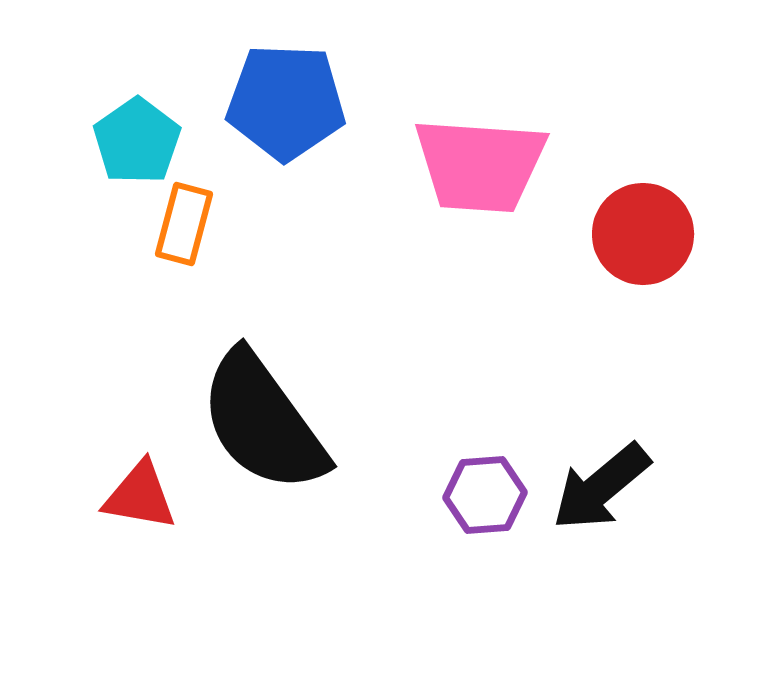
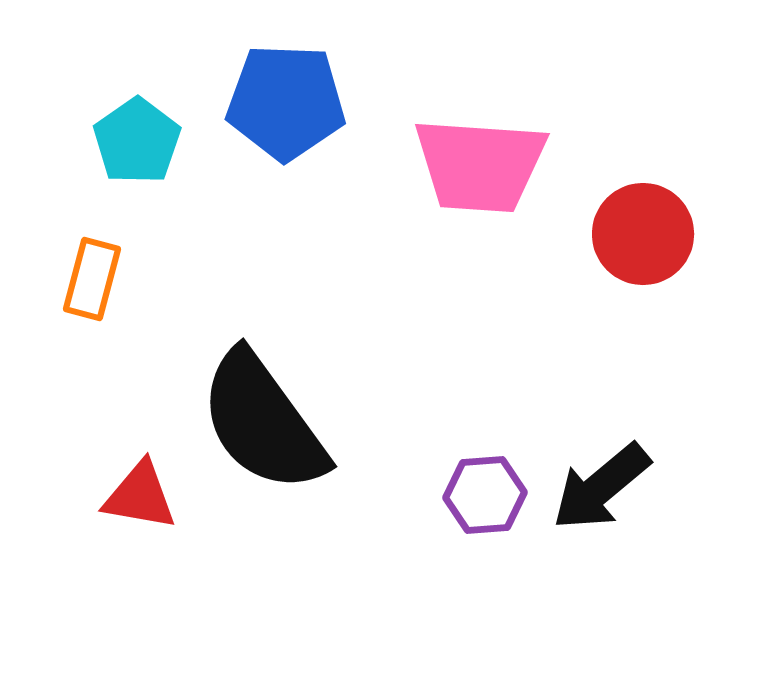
orange rectangle: moved 92 px left, 55 px down
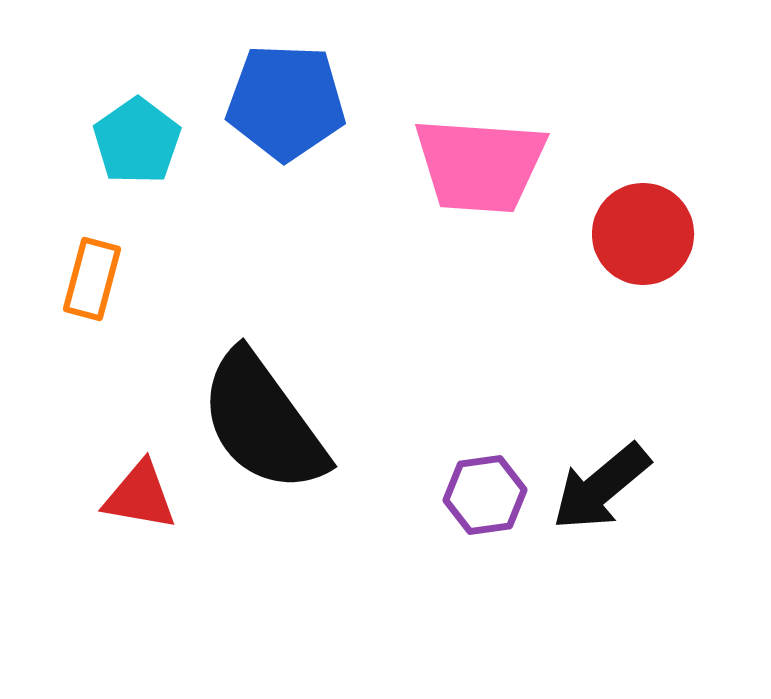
purple hexagon: rotated 4 degrees counterclockwise
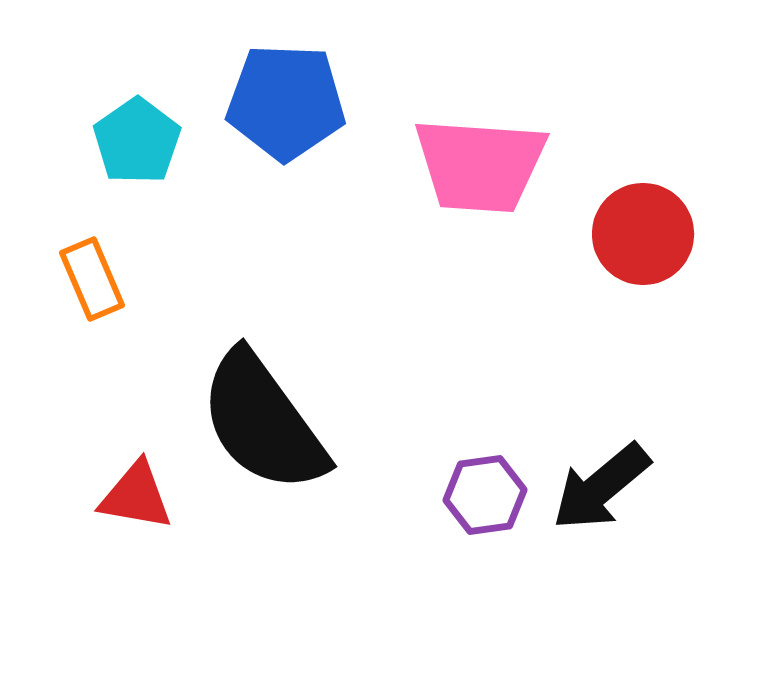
orange rectangle: rotated 38 degrees counterclockwise
red triangle: moved 4 px left
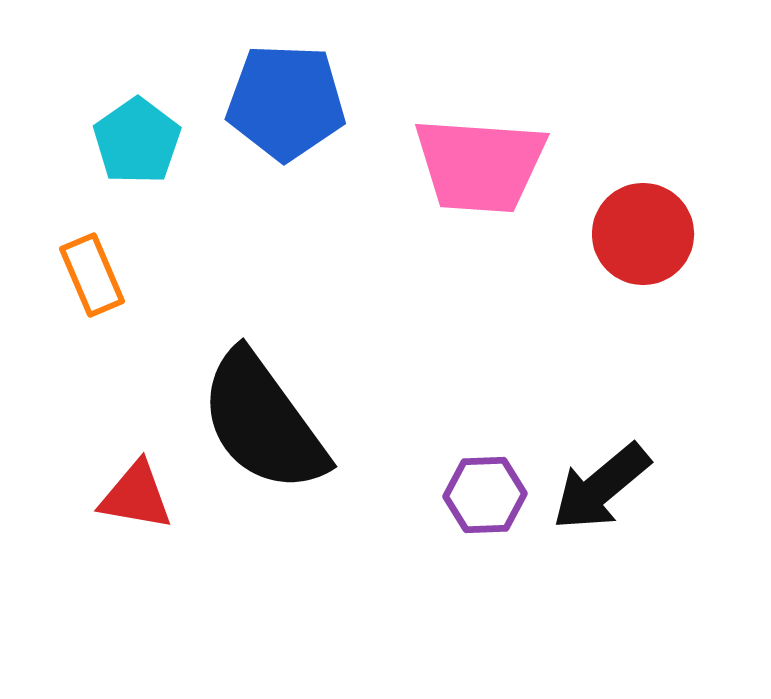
orange rectangle: moved 4 px up
purple hexagon: rotated 6 degrees clockwise
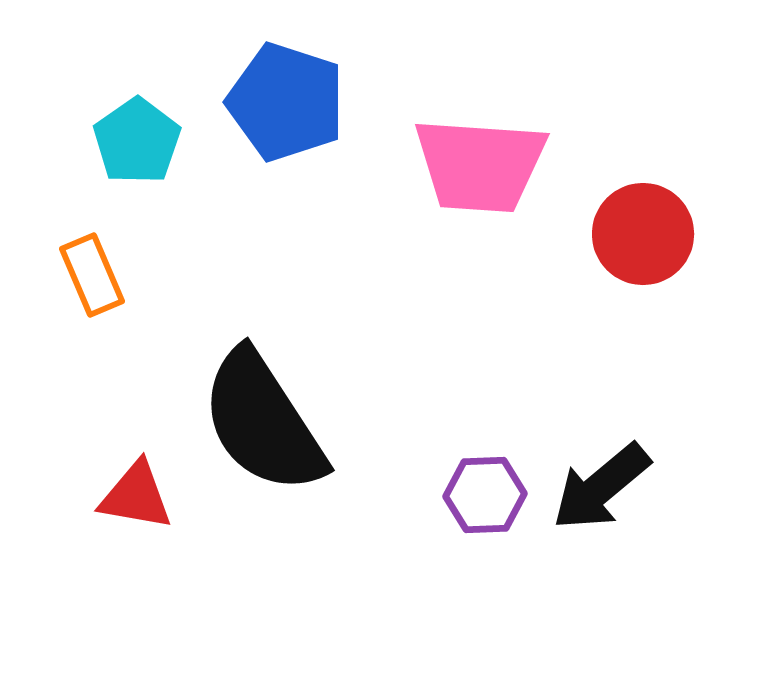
blue pentagon: rotated 16 degrees clockwise
black semicircle: rotated 3 degrees clockwise
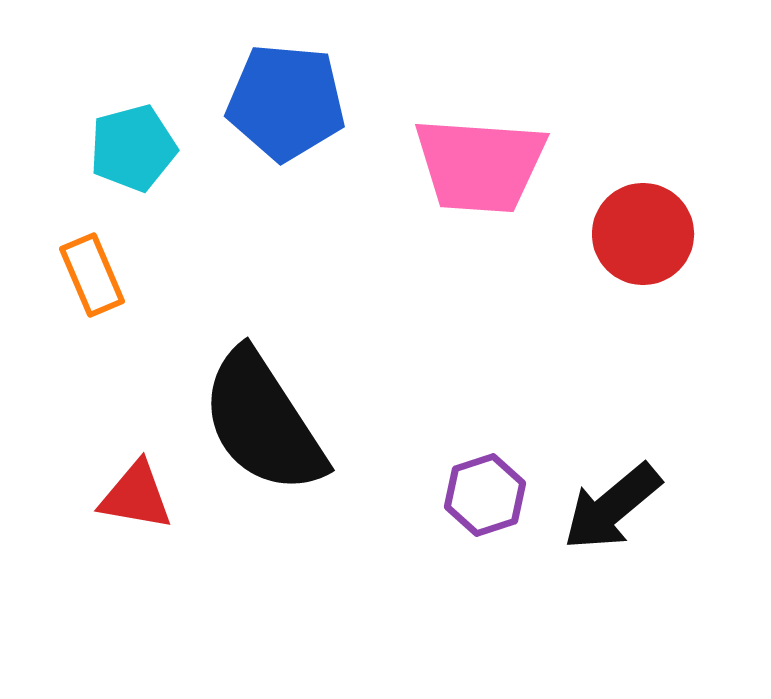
blue pentagon: rotated 13 degrees counterclockwise
cyan pentagon: moved 4 px left, 7 px down; rotated 20 degrees clockwise
black arrow: moved 11 px right, 20 px down
purple hexagon: rotated 16 degrees counterclockwise
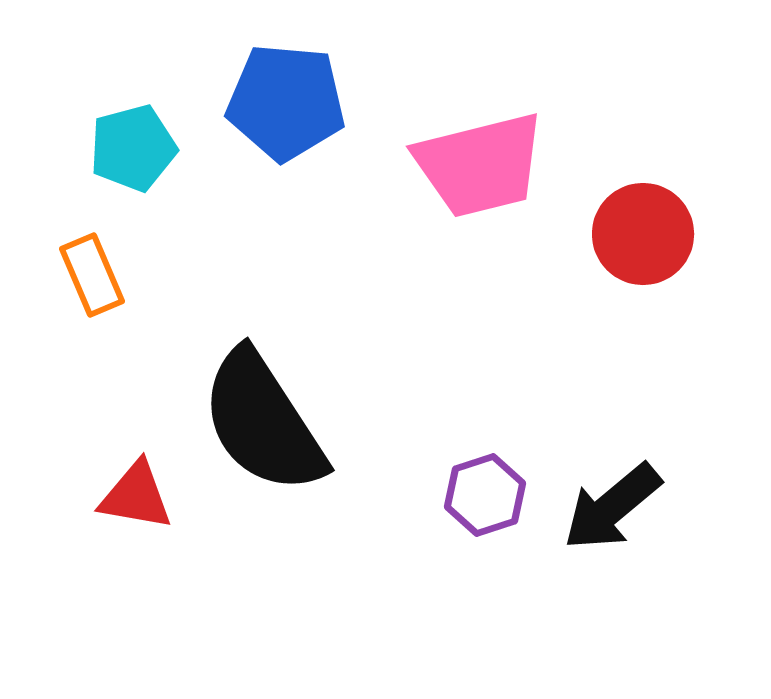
pink trapezoid: rotated 18 degrees counterclockwise
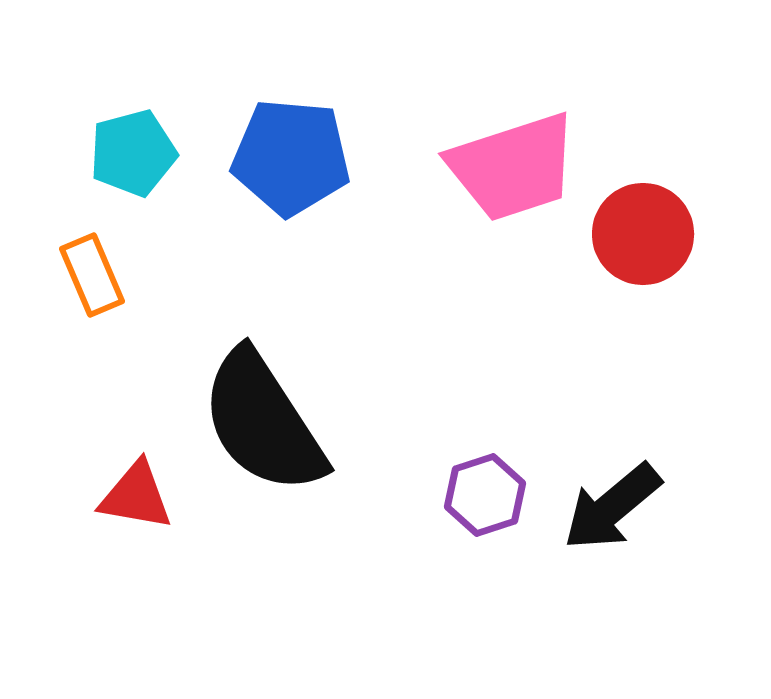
blue pentagon: moved 5 px right, 55 px down
cyan pentagon: moved 5 px down
pink trapezoid: moved 33 px right, 2 px down; rotated 4 degrees counterclockwise
